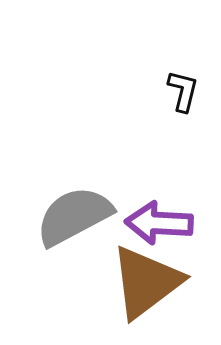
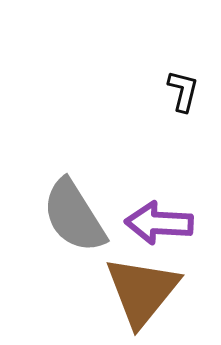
gray semicircle: rotated 94 degrees counterclockwise
brown triangle: moved 4 px left, 9 px down; rotated 14 degrees counterclockwise
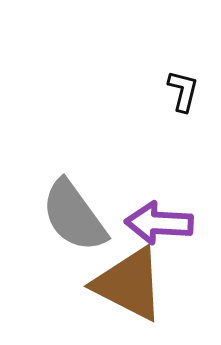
gray semicircle: rotated 4 degrees counterclockwise
brown triangle: moved 13 px left, 7 px up; rotated 42 degrees counterclockwise
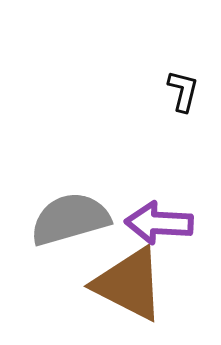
gray semicircle: moved 4 px left, 3 px down; rotated 110 degrees clockwise
